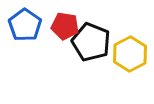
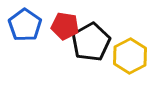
black pentagon: rotated 21 degrees clockwise
yellow hexagon: moved 2 px down
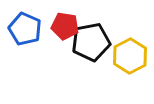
blue pentagon: moved 4 px down; rotated 12 degrees counterclockwise
black pentagon: rotated 18 degrees clockwise
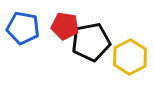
blue pentagon: moved 2 px left, 1 px up; rotated 12 degrees counterclockwise
yellow hexagon: moved 1 px down
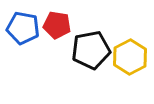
red pentagon: moved 8 px left, 1 px up
black pentagon: moved 8 px down
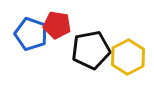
blue pentagon: moved 8 px right, 6 px down; rotated 8 degrees clockwise
yellow hexagon: moved 2 px left
